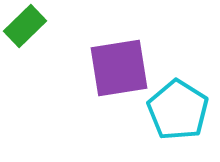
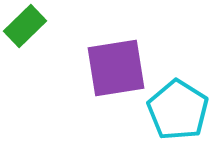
purple square: moved 3 px left
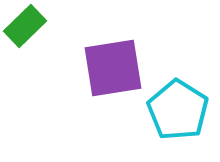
purple square: moved 3 px left
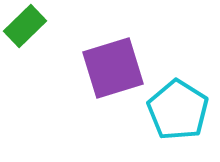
purple square: rotated 8 degrees counterclockwise
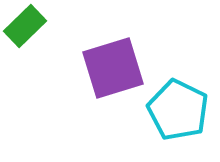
cyan pentagon: rotated 6 degrees counterclockwise
